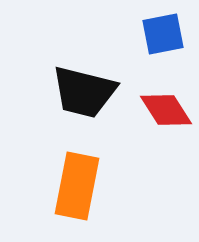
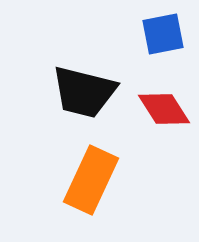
red diamond: moved 2 px left, 1 px up
orange rectangle: moved 14 px right, 6 px up; rotated 14 degrees clockwise
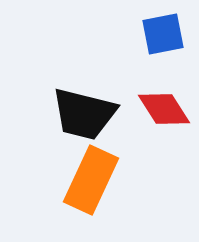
black trapezoid: moved 22 px down
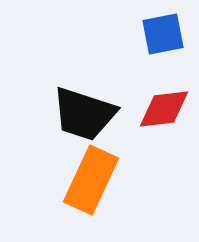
red diamond: rotated 64 degrees counterclockwise
black trapezoid: rotated 4 degrees clockwise
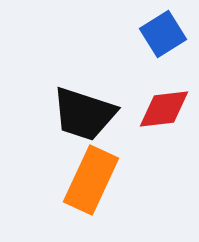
blue square: rotated 21 degrees counterclockwise
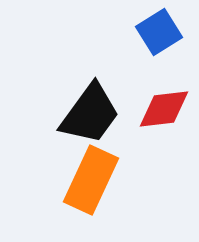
blue square: moved 4 px left, 2 px up
black trapezoid: moved 6 px right; rotated 72 degrees counterclockwise
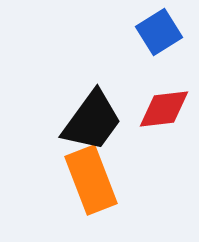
black trapezoid: moved 2 px right, 7 px down
orange rectangle: rotated 46 degrees counterclockwise
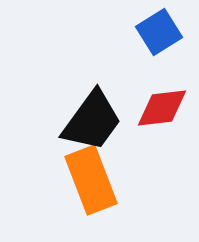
red diamond: moved 2 px left, 1 px up
